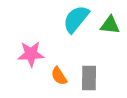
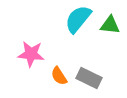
cyan semicircle: moved 2 px right
pink star: rotated 8 degrees clockwise
gray rectangle: rotated 65 degrees counterclockwise
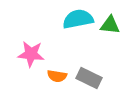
cyan semicircle: rotated 40 degrees clockwise
orange semicircle: moved 2 px left; rotated 48 degrees counterclockwise
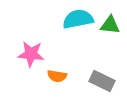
gray rectangle: moved 13 px right, 3 px down
